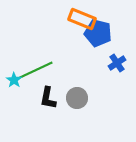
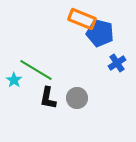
blue pentagon: moved 2 px right
green line: rotated 56 degrees clockwise
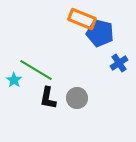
blue cross: moved 2 px right
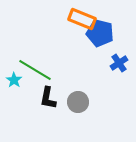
green line: moved 1 px left
gray circle: moved 1 px right, 4 px down
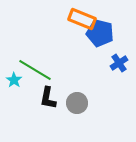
gray circle: moved 1 px left, 1 px down
